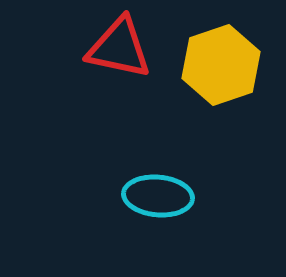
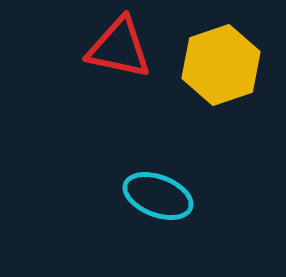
cyan ellipse: rotated 16 degrees clockwise
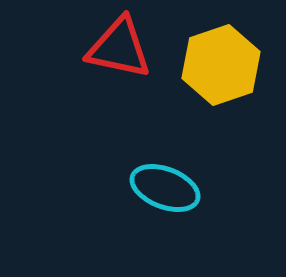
cyan ellipse: moved 7 px right, 8 px up
